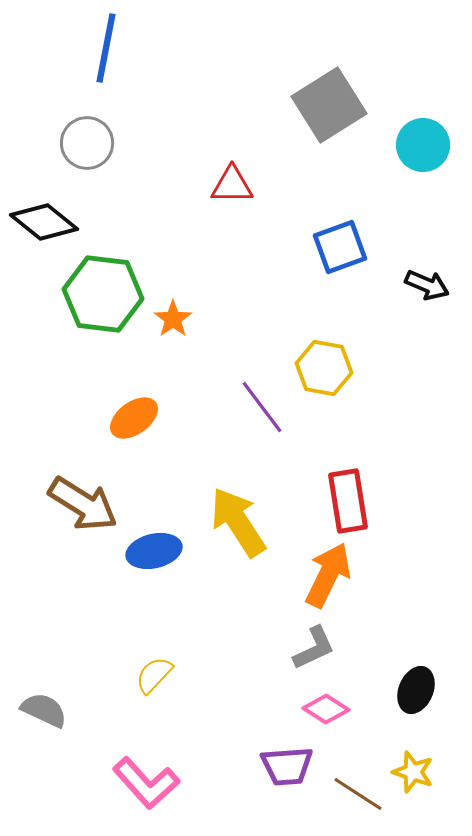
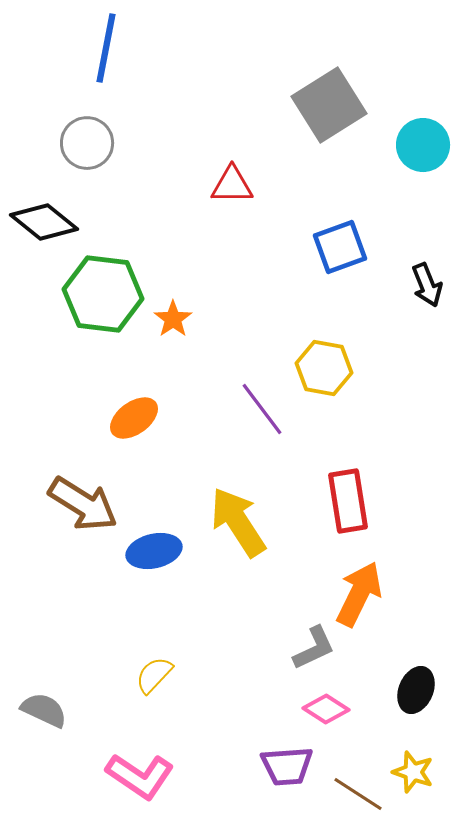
black arrow: rotated 45 degrees clockwise
purple line: moved 2 px down
orange arrow: moved 31 px right, 19 px down
pink L-shape: moved 6 px left, 7 px up; rotated 14 degrees counterclockwise
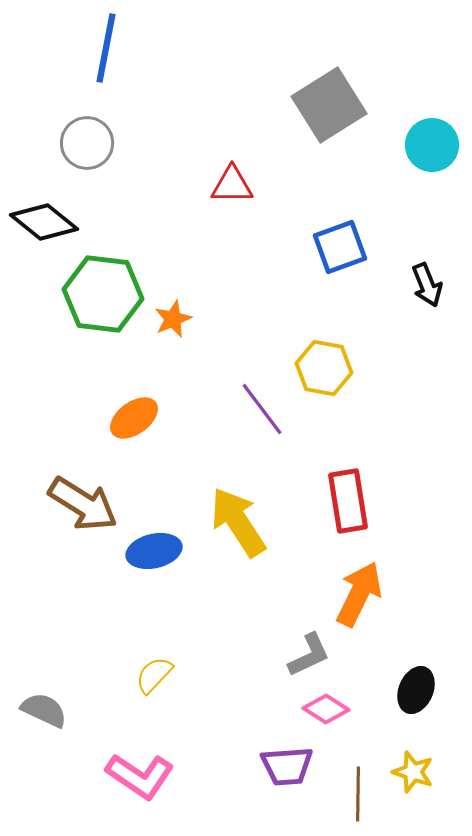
cyan circle: moved 9 px right
orange star: rotated 12 degrees clockwise
gray L-shape: moved 5 px left, 7 px down
brown line: rotated 58 degrees clockwise
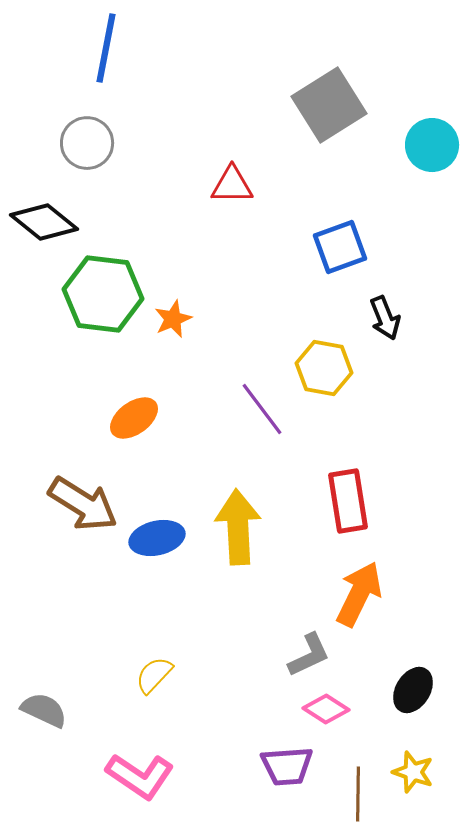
black arrow: moved 42 px left, 33 px down
yellow arrow: moved 5 px down; rotated 30 degrees clockwise
blue ellipse: moved 3 px right, 13 px up
black ellipse: moved 3 px left; rotated 9 degrees clockwise
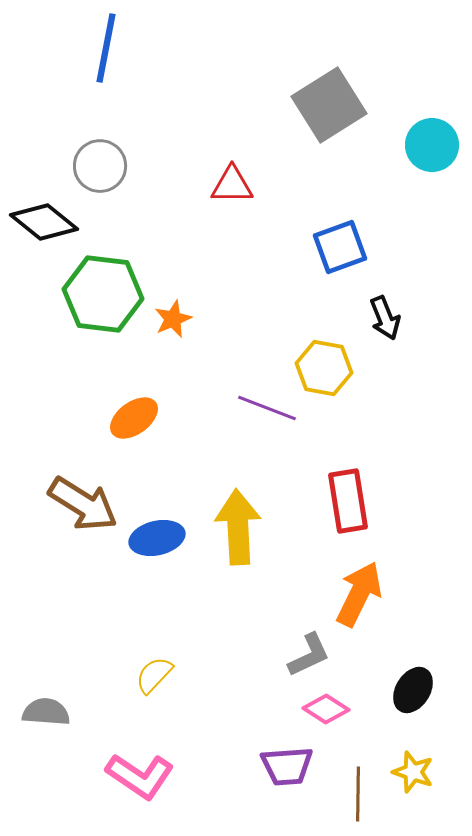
gray circle: moved 13 px right, 23 px down
purple line: moved 5 px right, 1 px up; rotated 32 degrees counterclockwise
gray semicircle: moved 2 px right, 2 px down; rotated 21 degrees counterclockwise
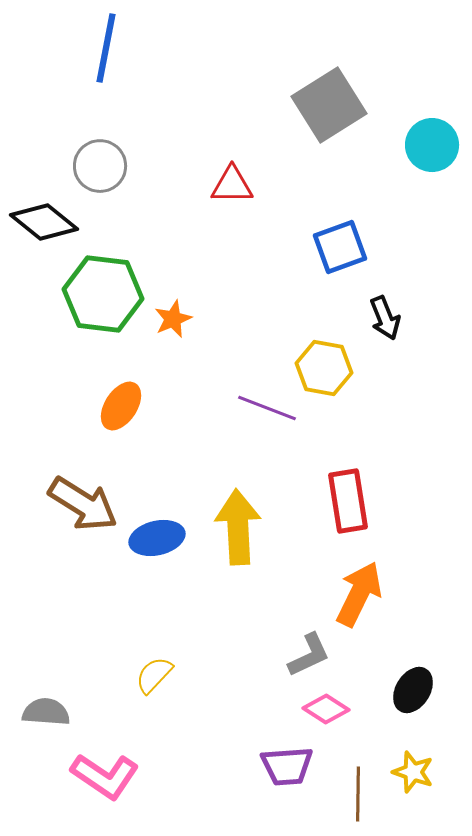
orange ellipse: moved 13 px left, 12 px up; rotated 21 degrees counterclockwise
pink L-shape: moved 35 px left
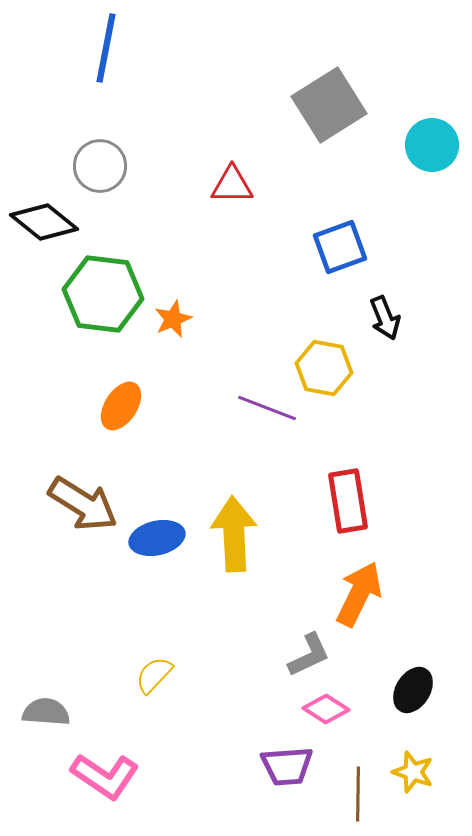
yellow arrow: moved 4 px left, 7 px down
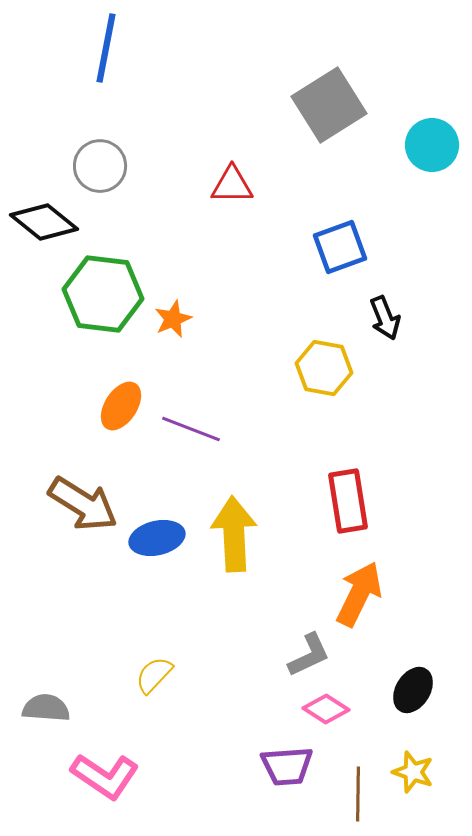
purple line: moved 76 px left, 21 px down
gray semicircle: moved 4 px up
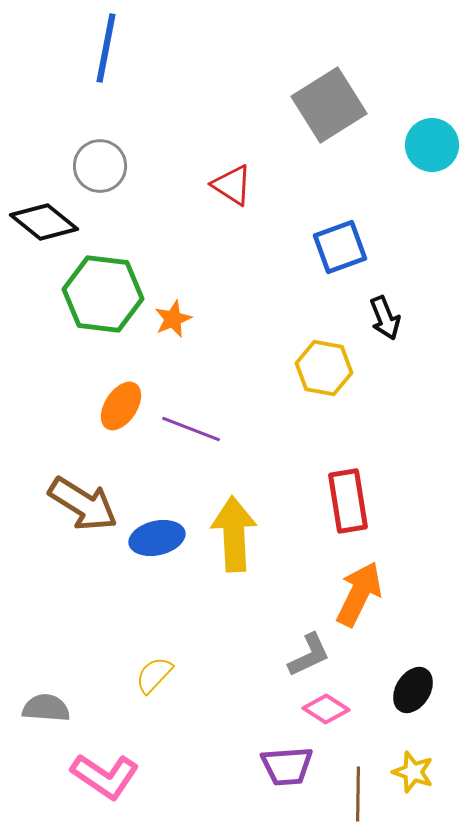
red triangle: rotated 33 degrees clockwise
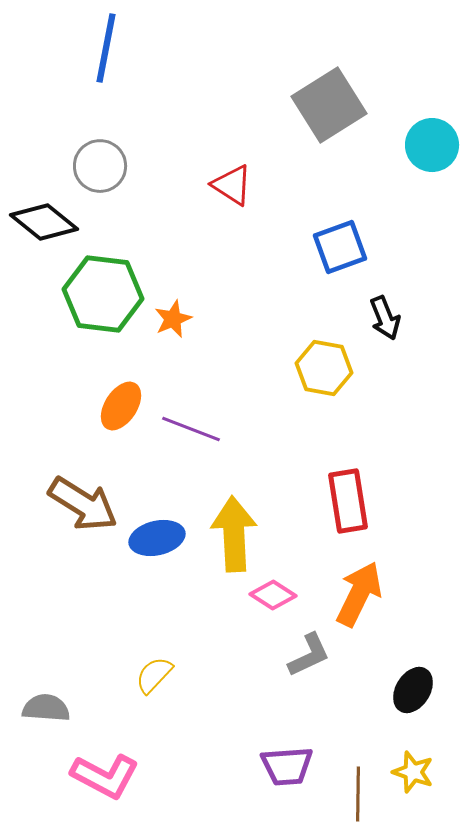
pink diamond: moved 53 px left, 114 px up
pink L-shape: rotated 6 degrees counterclockwise
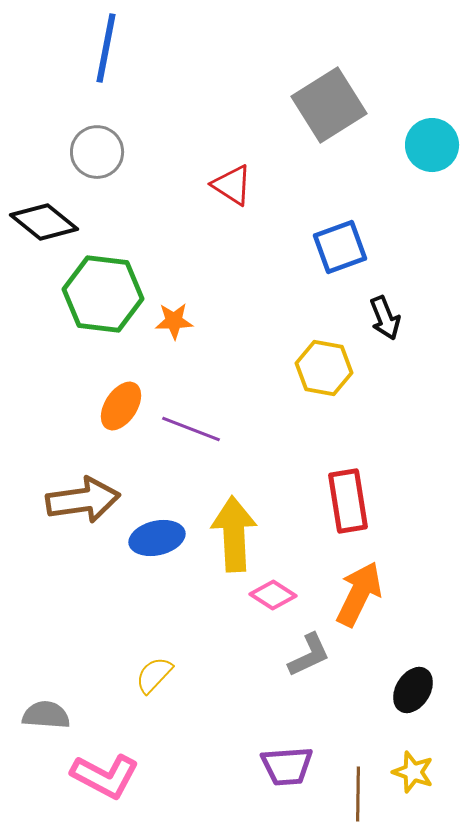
gray circle: moved 3 px left, 14 px up
orange star: moved 1 px right, 2 px down; rotated 21 degrees clockwise
brown arrow: moved 4 px up; rotated 40 degrees counterclockwise
gray semicircle: moved 7 px down
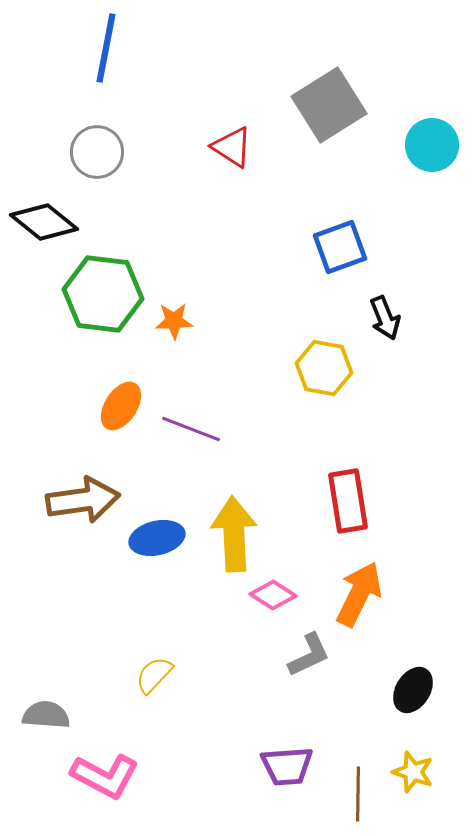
red triangle: moved 38 px up
